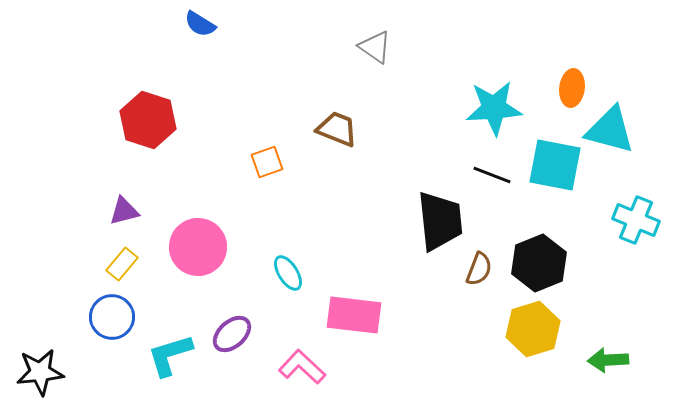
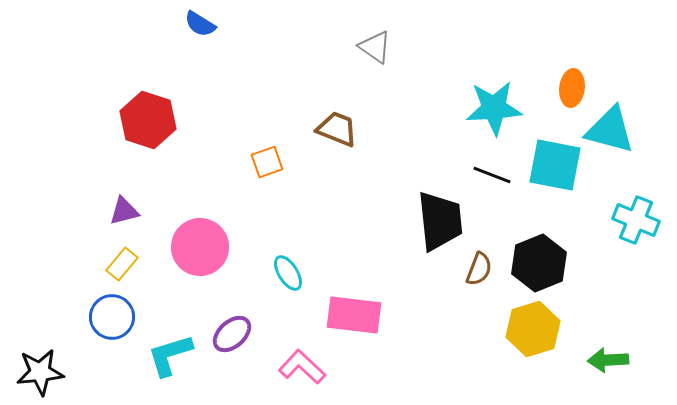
pink circle: moved 2 px right
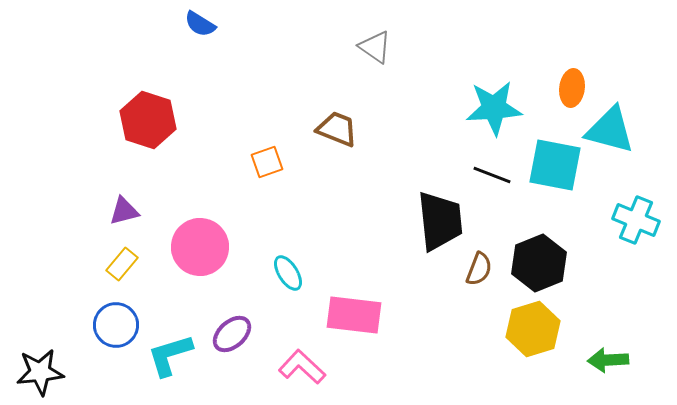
blue circle: moved 4 px right, 8 px down
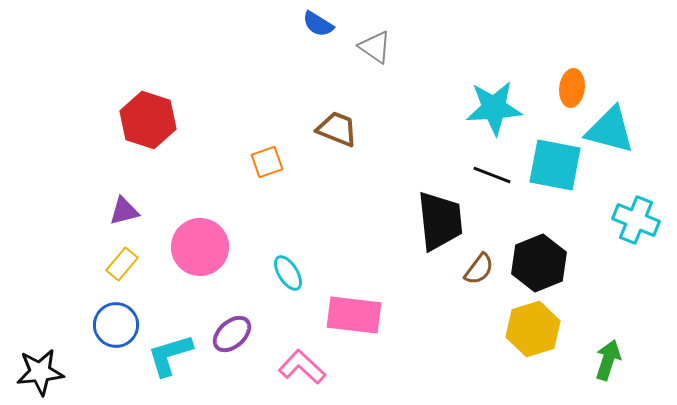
blue semicircle: moved 118 px right
brown semicircle: rotated 16 degrees clockwise
green arrow: rotated 111 degrees clockwise
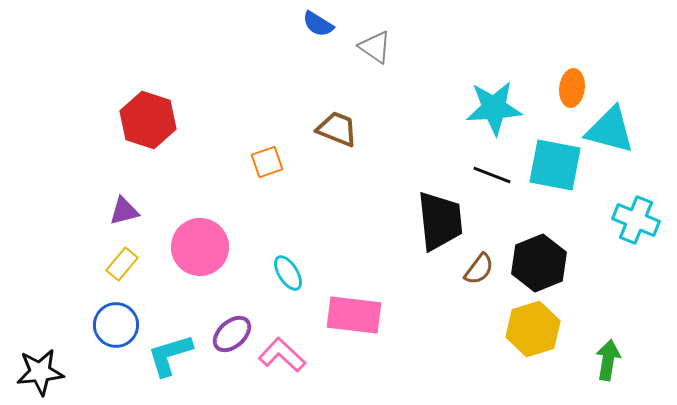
green arrow: rotated 9 degrees counterclockwise
pink L-shape: moved 20 px left, 12 px up
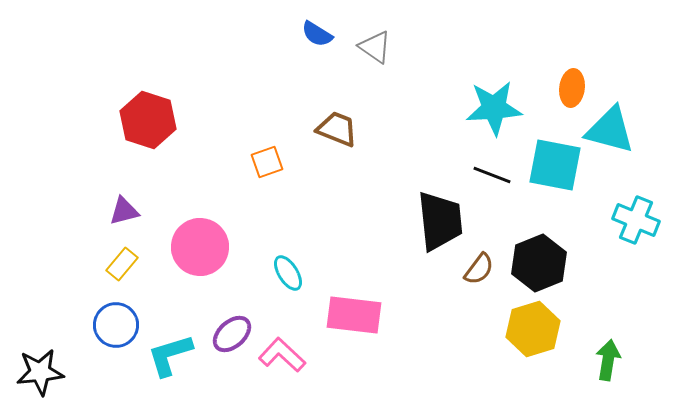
blue semicircle: moved 1 px left, 10 px down
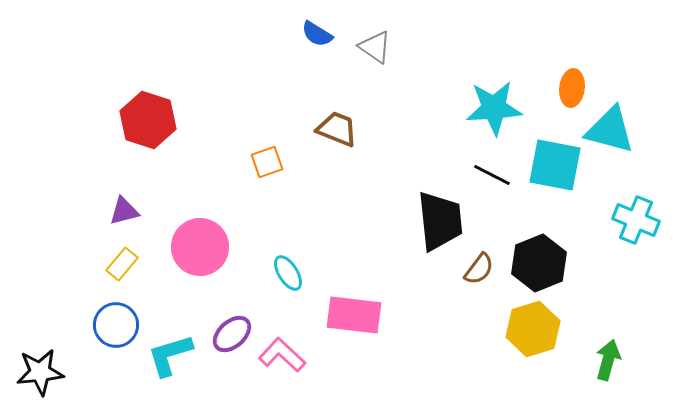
black line: rotated 6 degrees clockwise
green arrow: rotated 6 degrees clockwise
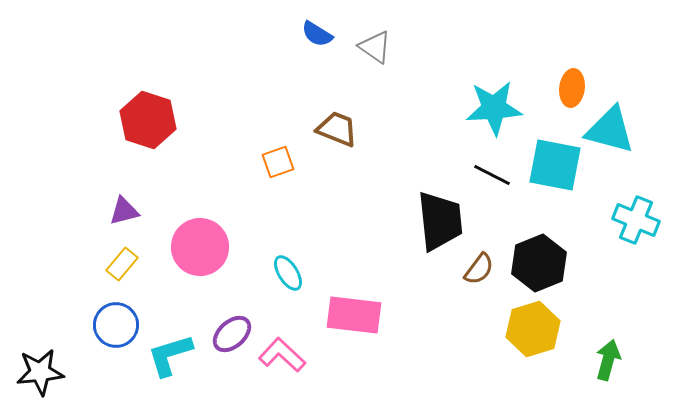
orange square: moved 11 px right
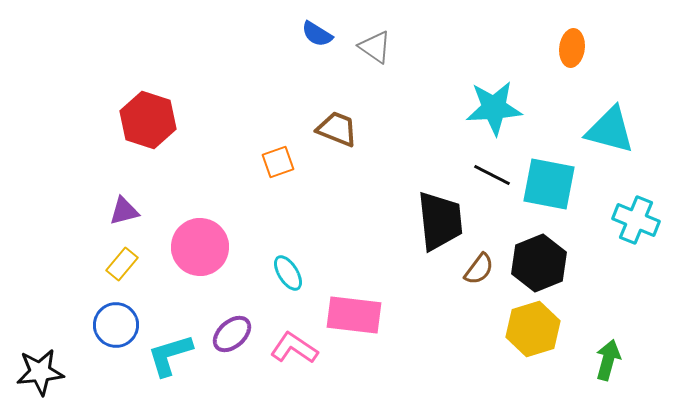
orange ellipse: moved 40 px up
cyan square: moved 6 px left, 19 px down
pink L-shape: moved 12 px right, 7 px up; rotated 9 degrees counterclockwise
